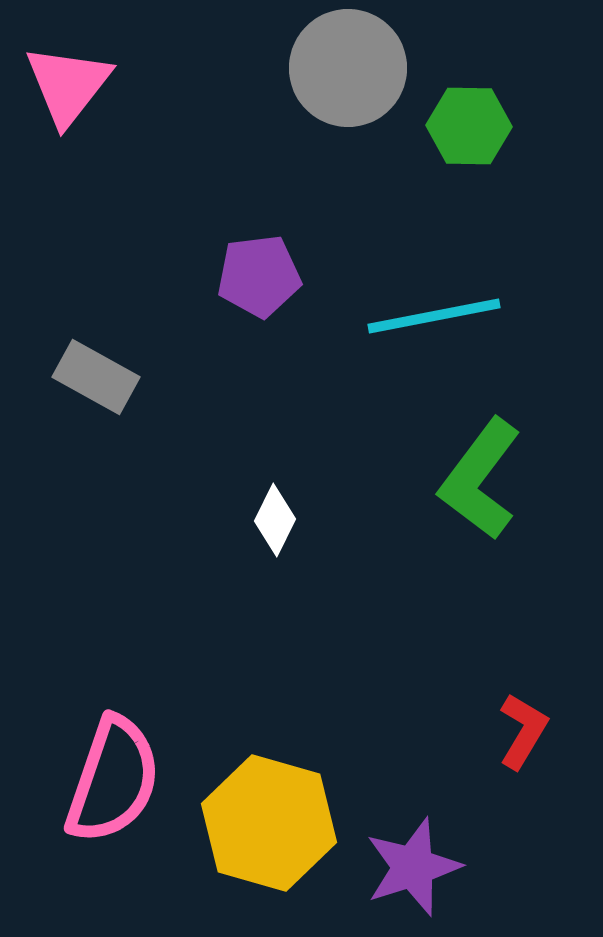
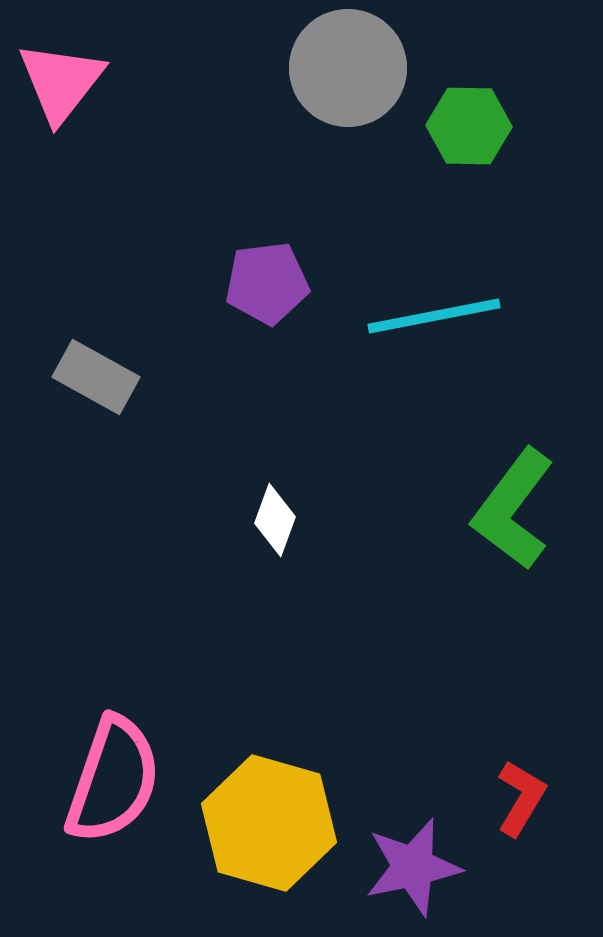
pink triangle: moved 7 px left, 3 px up
purple pentagon: moved 8 px right, 7 px down
green L-shape: moved 33 px right, 30 px down
white diamond: rotated 6 degrees counterclockwise
red L-shape: moved 2 px left, 67 px down
purple star: rotated 6 degrees clockwise
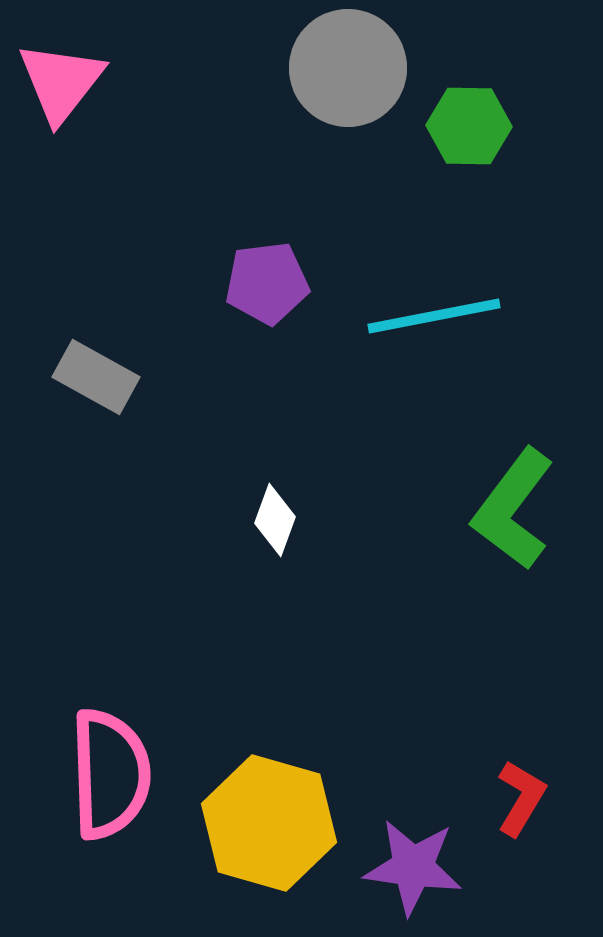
pink semicircle: moved 3 px left, 6 px up; rotated 21 degrees counterclockwise
purple star: rotated 20 degrees clockwise
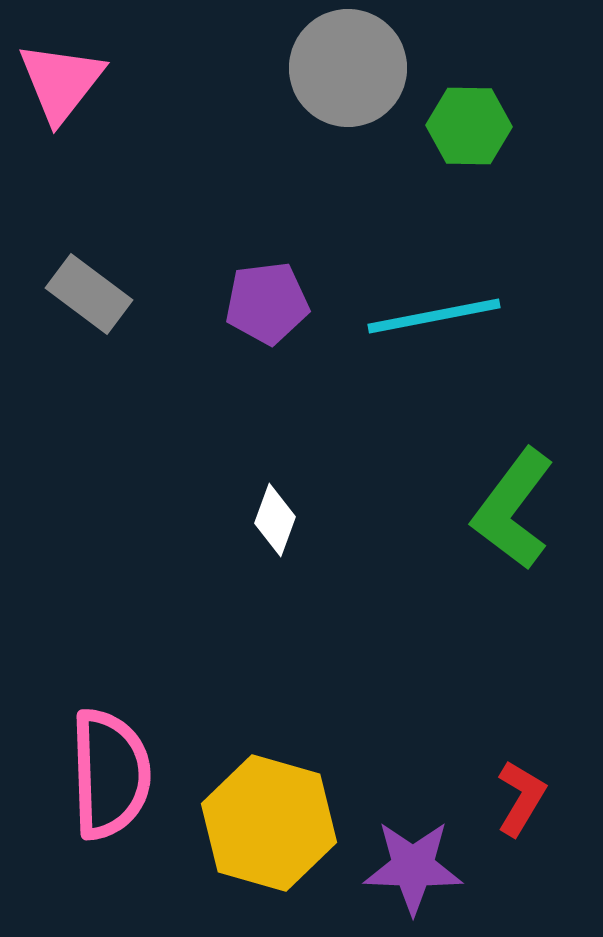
purple pentagon: moved 20 px down
gray rectangle: moved 7 px left, 83 px up; rotated 8 degrees clockwise
purple star: rotated 6 degrees counterclockwise
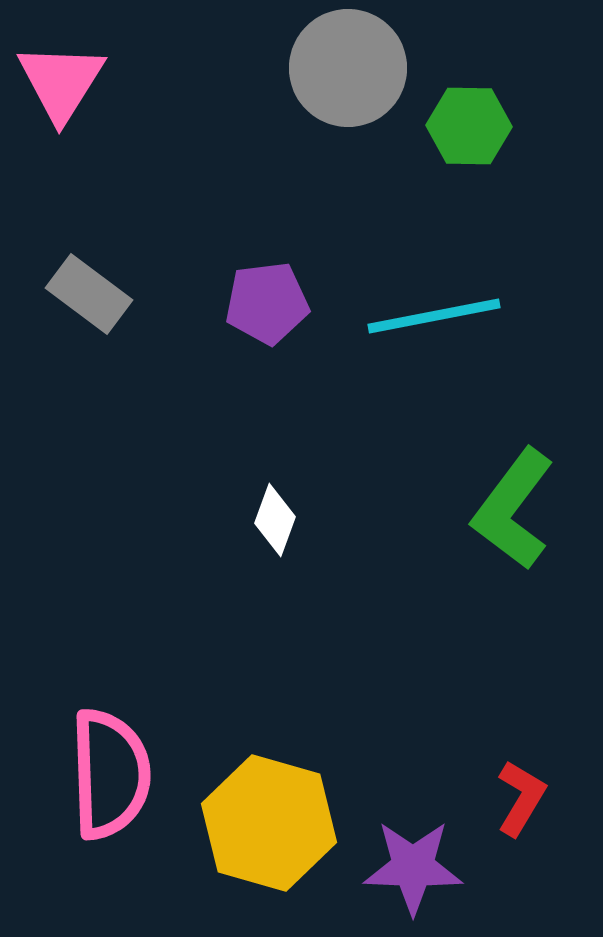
pink triangle: rotated 6 degrees counterclockwise
